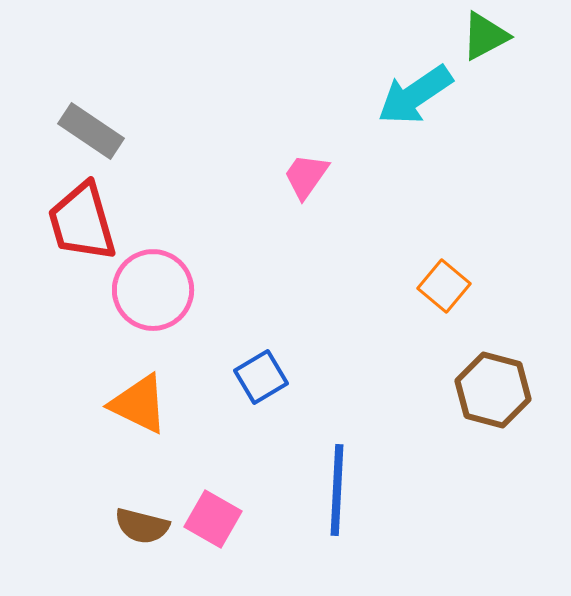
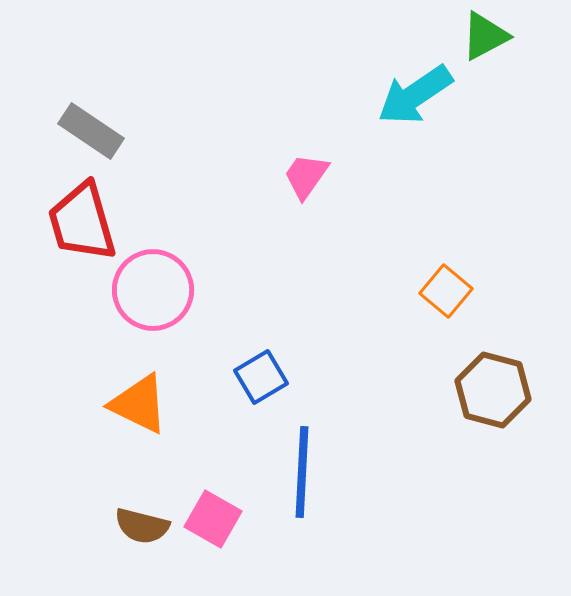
orange square: moved 2 px right, 5 px down
blue line: moved 35 px left, 18 px up
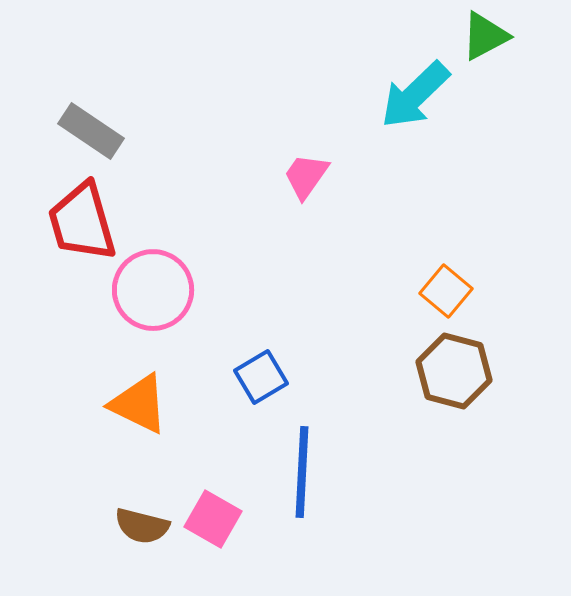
cyan arrow: rotated 10 degrees counterclockwise
brown hexagon: moved 39 px left, 19 px up
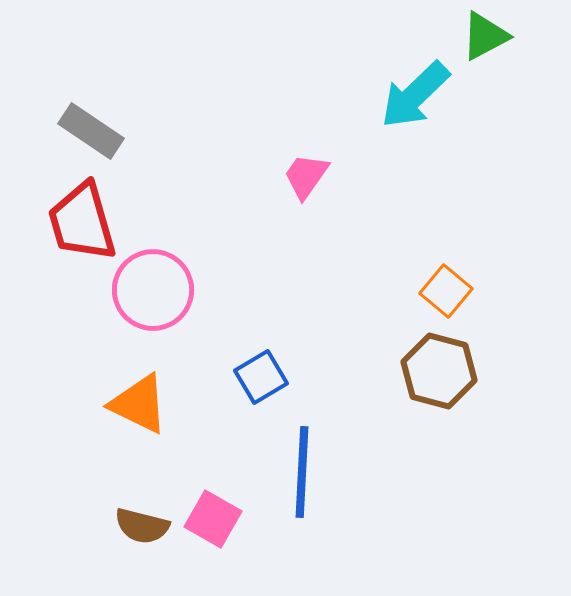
brown hexagon: moved 15 px left
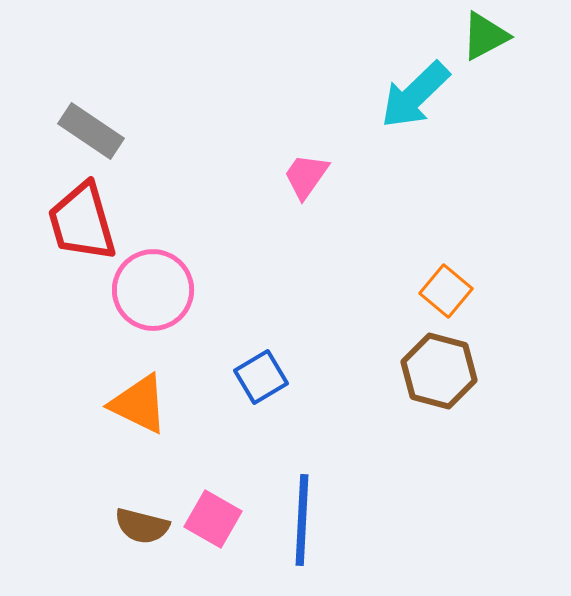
blue line: moved 48 px down
